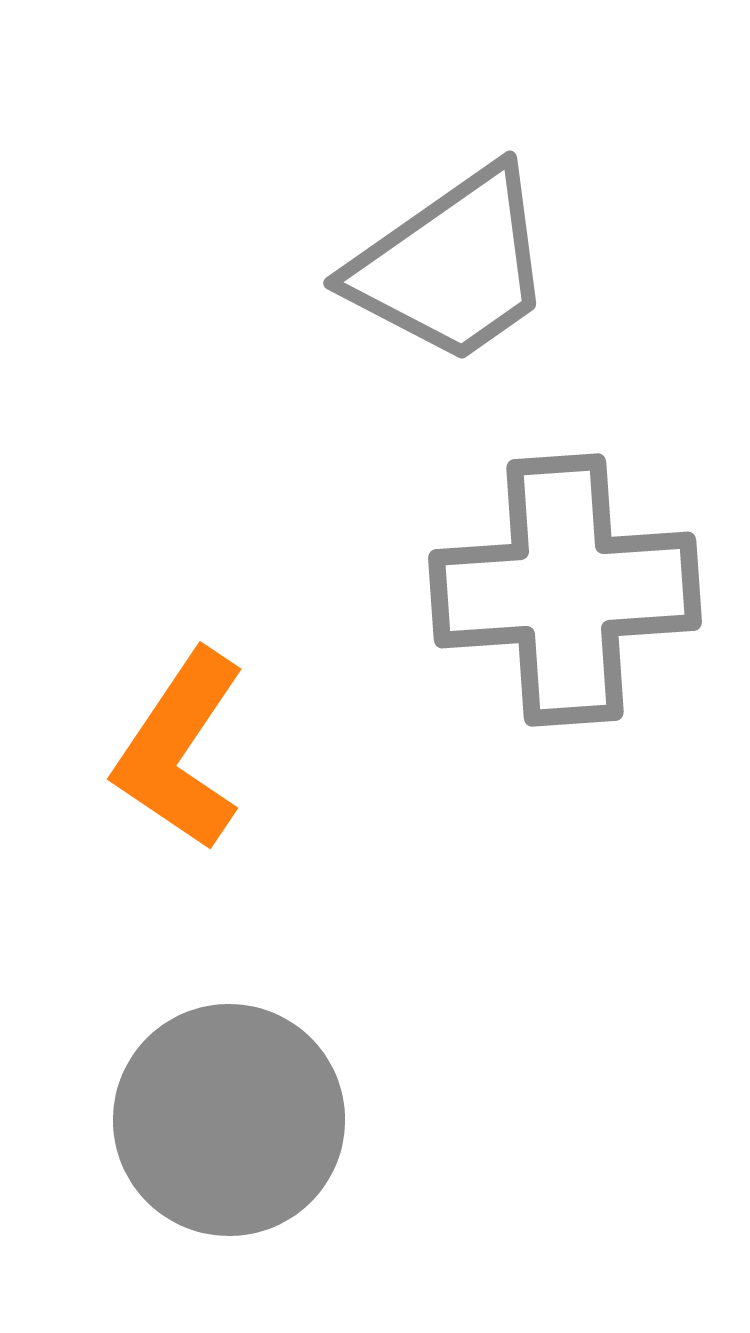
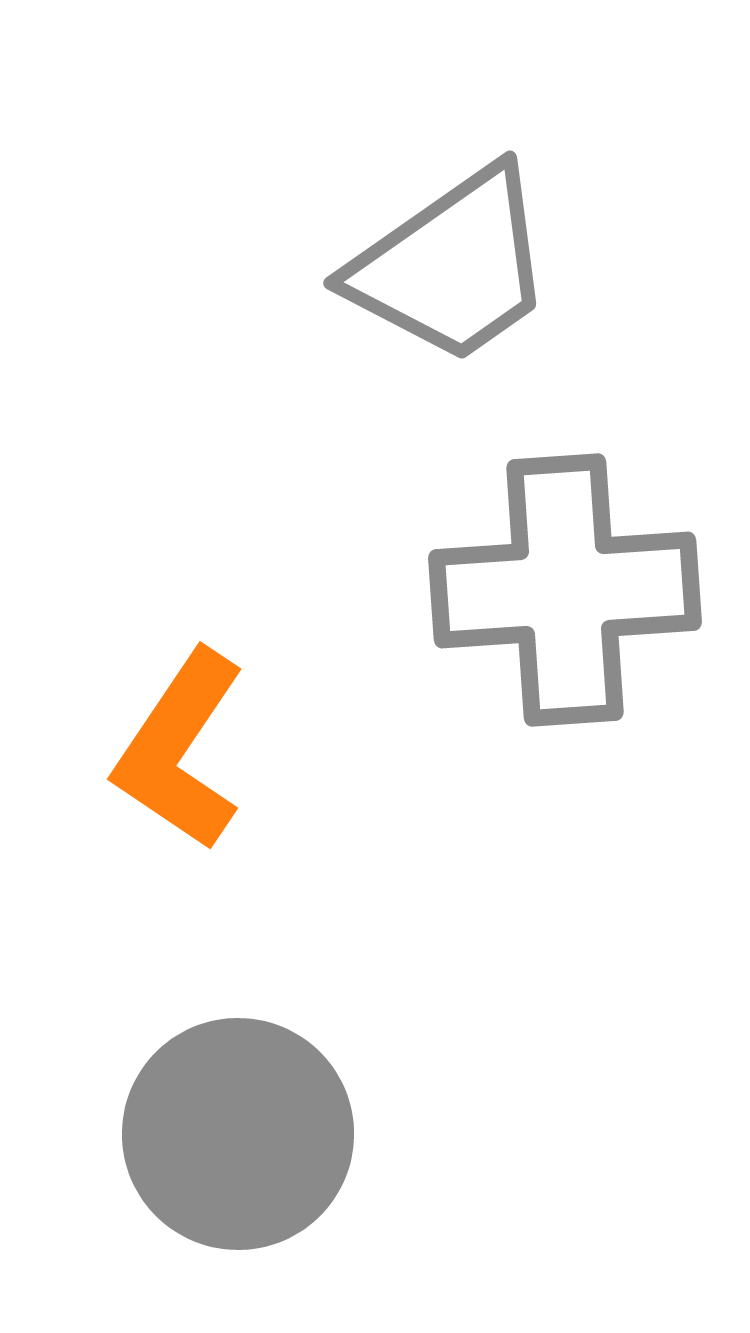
gray circle: moved 9 px right, 14 px down
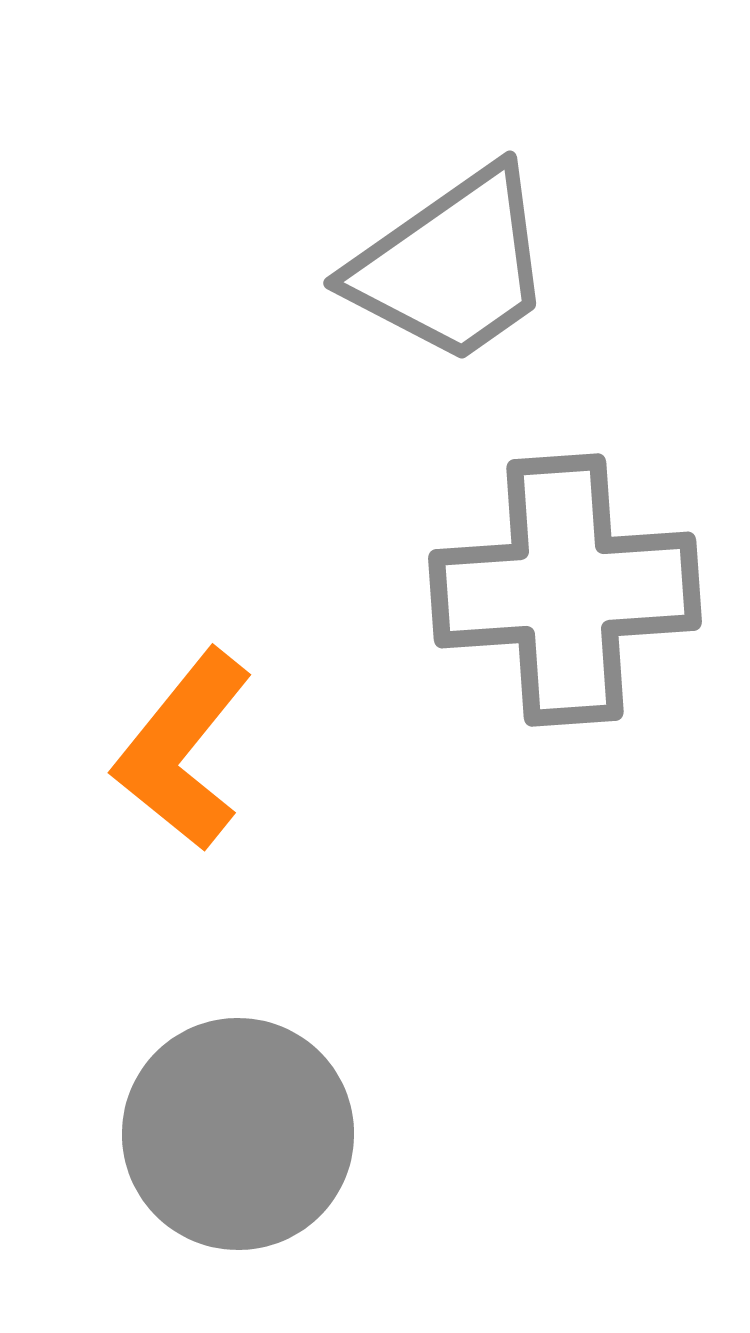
orange L-shape: moved 3 px right; rotated 5 degrees clockwise
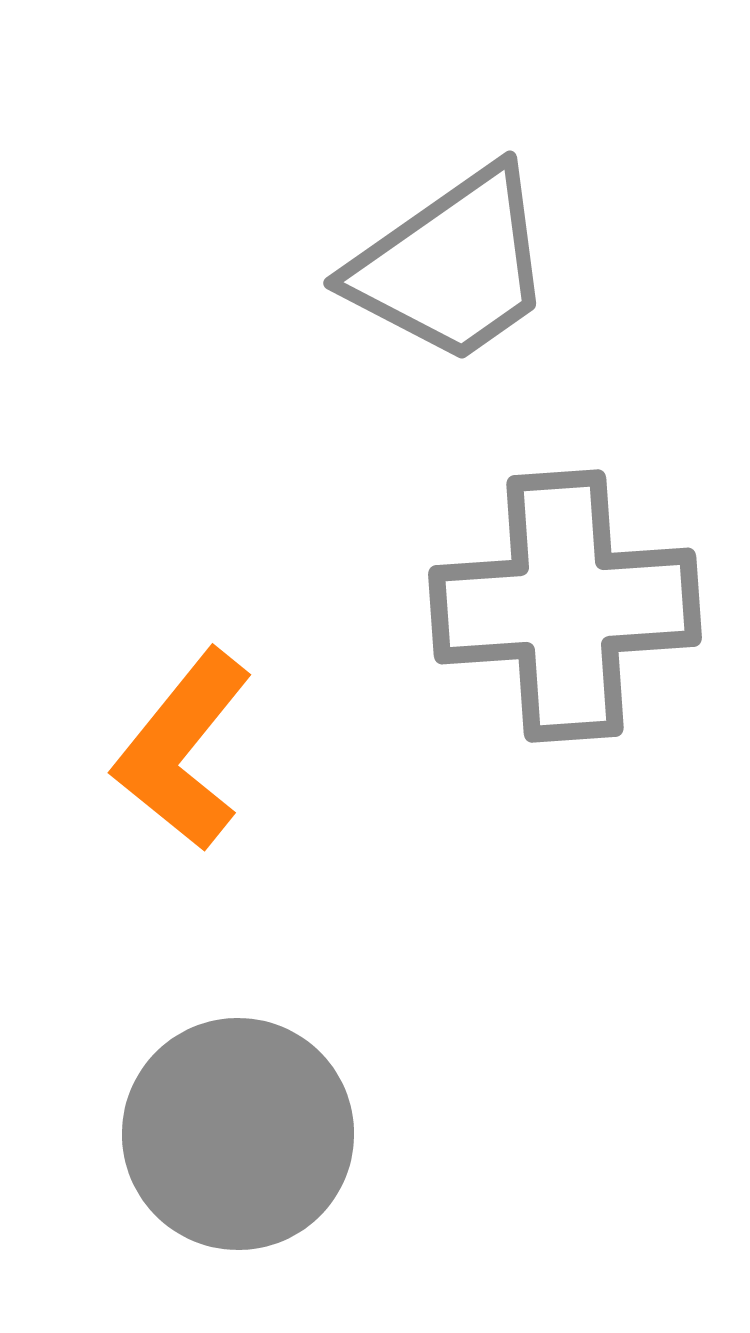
gray cross: moved 16 px down
